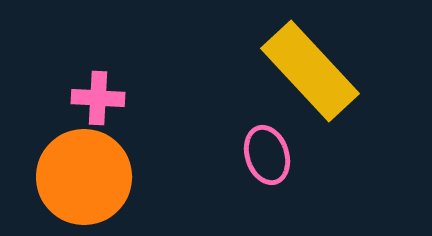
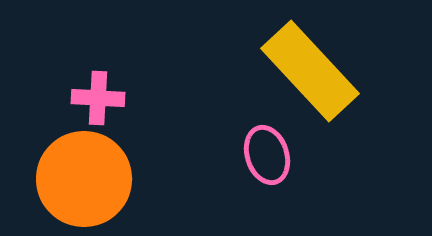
orange circle: moved 2 px down
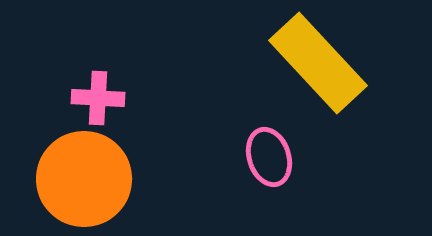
yellow rectangle: moved 8 px right, 8 px up
pink ellipse: moved 2 px right, 2 px down
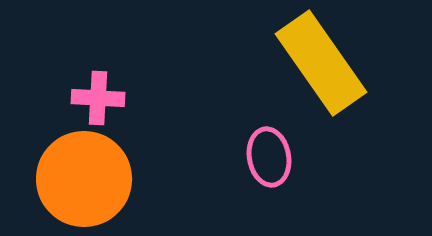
yellow rectangle: moved 3 px right; rotated 8 degrees clockwise
pink ellipse: rotated 8 degrees clockwise
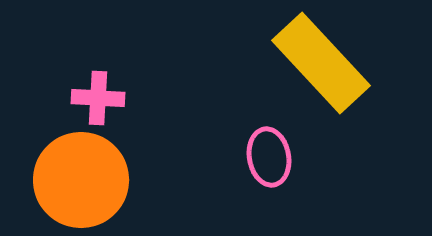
yellow rectangle: rotated 8 degrees counterclockwise
orange circle: moved 3 px left, 1 px down
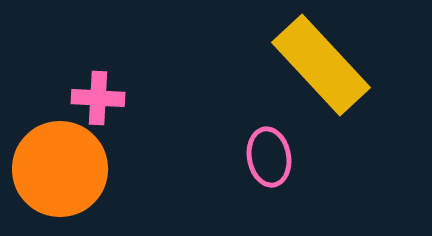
yellow rectangle: moved 2 px down
orange circle: moved 21 px left, 11 px up
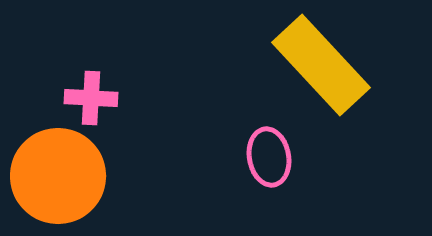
pink cross: moved 7 px left
orange circle: moved 2 px left, 7 px down
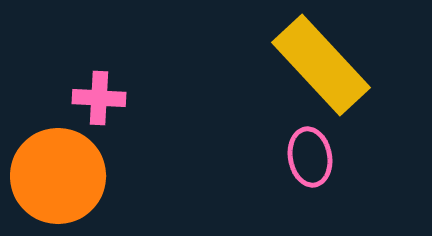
pink cross: moved 8 px right
pink ellipse: moved 41 px right
